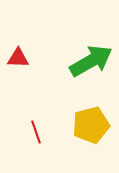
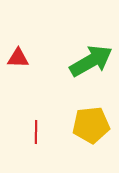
yellow pentagon: rotated 9 degrees clockwise
red line: rotated 20 degrees clockwise
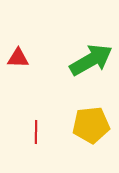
green arrow: moved 1 px up
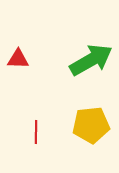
red triangle: moved 1 px down
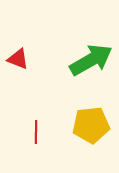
red triangle: rotated 20 degrees clockwise
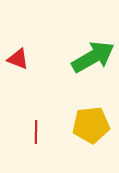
green arrow: moved 2 px right, 3 px up
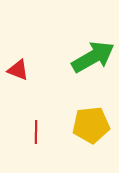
red triangle: moved 11 px down
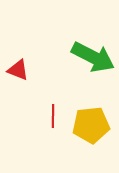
green arrow: rotated 57 degrees clockwise
red line: moved 17 px right, 16 px up
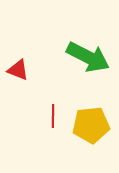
green arrow: moved 5 px left
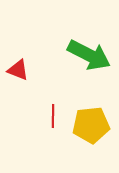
green arrow: moved 1 px right, 2 px up
